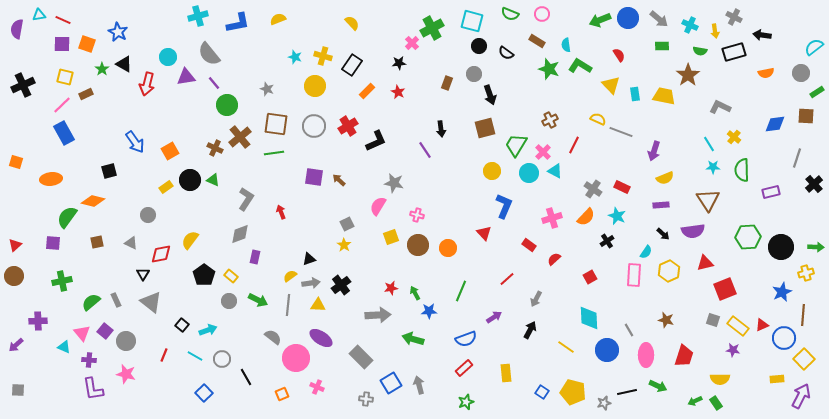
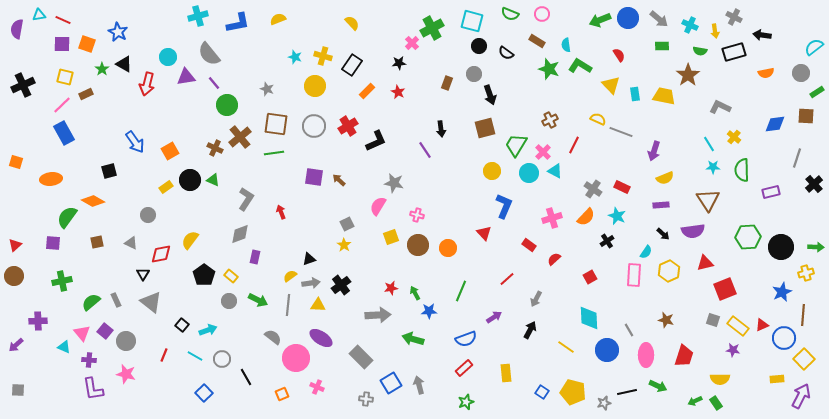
orange diamond at (93, 201): rotated 15 degrees clockwise
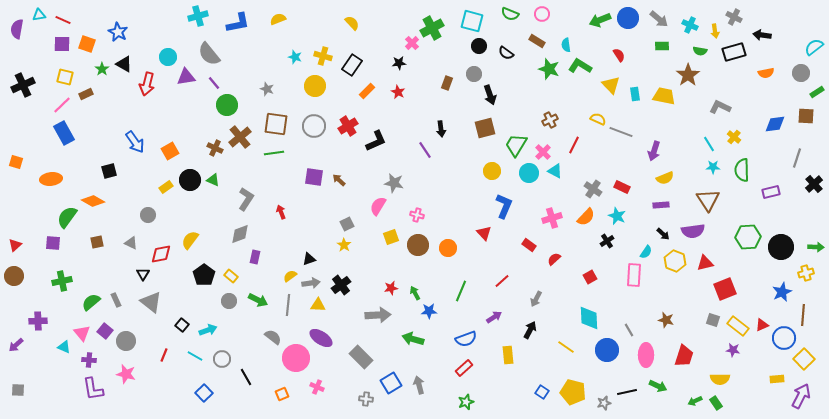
yellow hexagon at (669, 271): moved 6 px right, 10 px up; rotated 15 degrees counterclockwise
red line at (507, 279): moved 5 px left, 2 px down
yellow rectangle at (506, 373): moved 2 px right, 18 px up
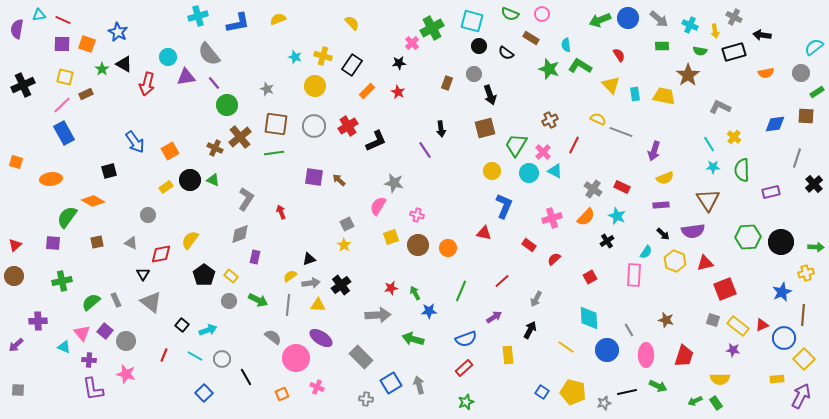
brown rectangle at (537, 41): moved 6 px left, 3 px up
red triangle at (484, 233): rotated 35 degrees counterclockwise
black circle at (781, 247): moved 5 px up
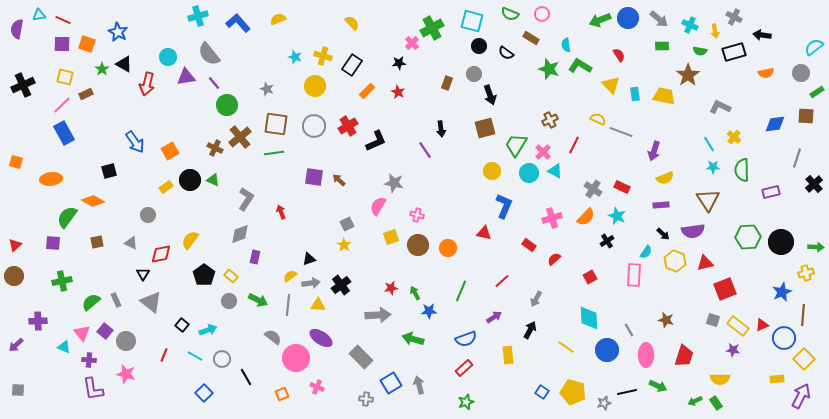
blue L-shape at (238, 23): rotated 120 degrees counterclockwise
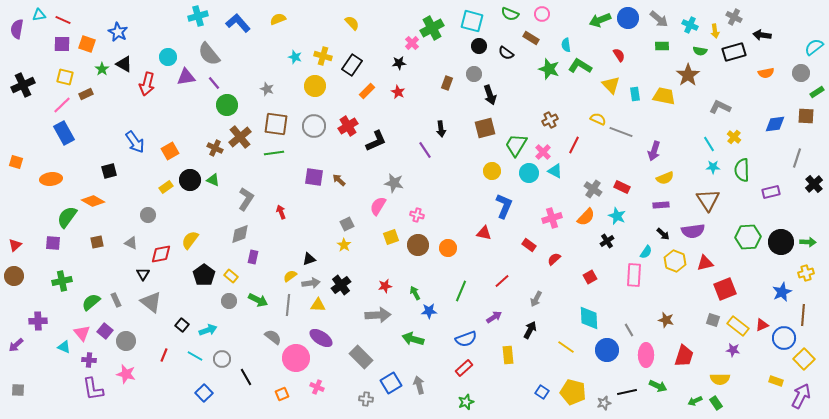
green arrow at (816, 247): moved 8 px left, 5 px up
purple rectangle at (255, 257): moved 2 px left
red star at (391, 288): moved 6 px left, 2 px up
yellow rectangle at (777, 379): moved 1 px left, 2 px down; rotated 24 degrees clockwise
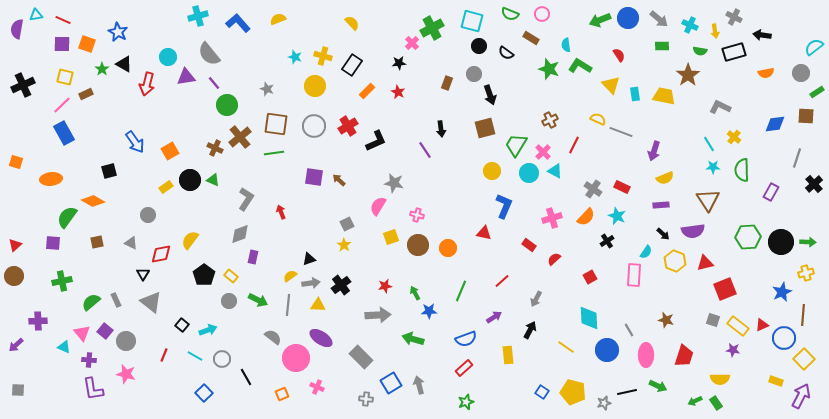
cyan triangle at (39, 15): moved 3 px left
purple rectangle at (771, 192): rotated 48 degrees counterclockwise
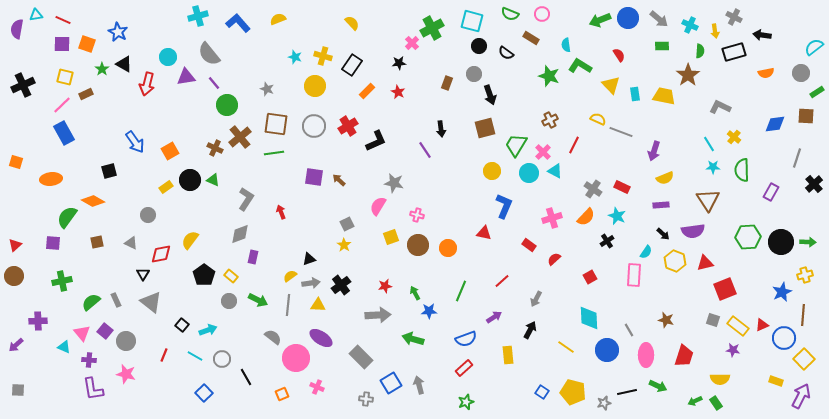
green semicircle at (700, 51): rotated 96 degrees counterclockwise
green star at (549, 69): moved 7 px down
yellow cross at (806, 273): moved 1 px left, 2 px down
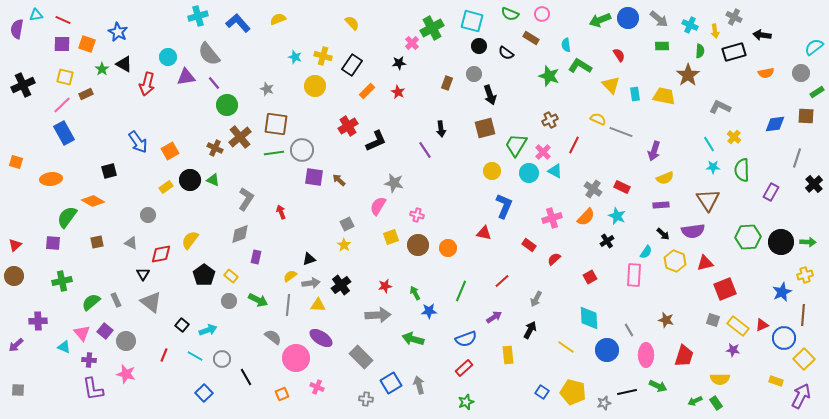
gray circle at (314, 126): moved 12 px left, 24 px down
blue arrow at (135, 142): moved 3 px right
purple rectangle at (253, 257): moved 3 px right
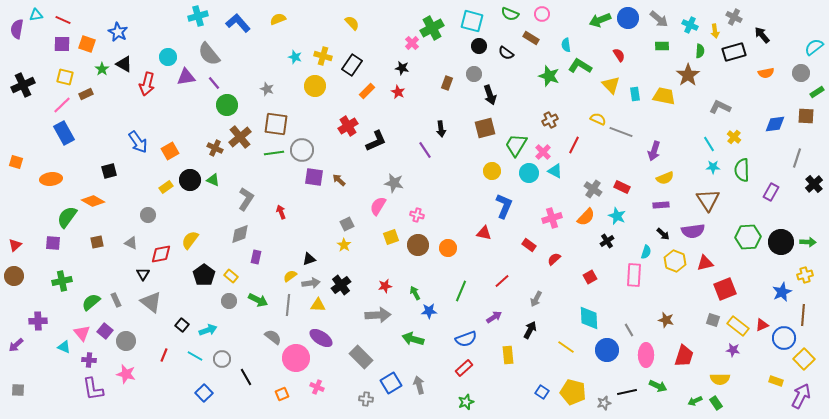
black arrow at (762, 35): rotated 42 degrees clockwise
black star at (399, 63): moved 3 px right, 5 px down; rotated 16 degrees clockwise
cyan semicircle at (646, 252): rotated 16 degrees counterclockwise
